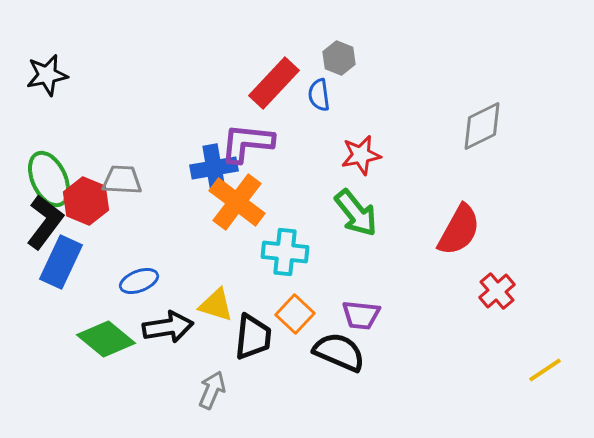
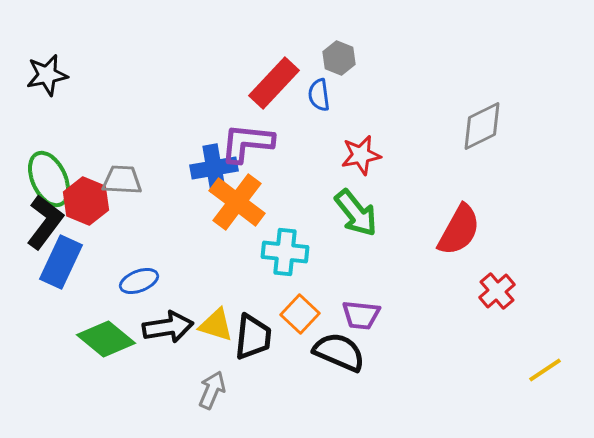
yellow triangle: moved 20 px down
orange square: moved 5 px right
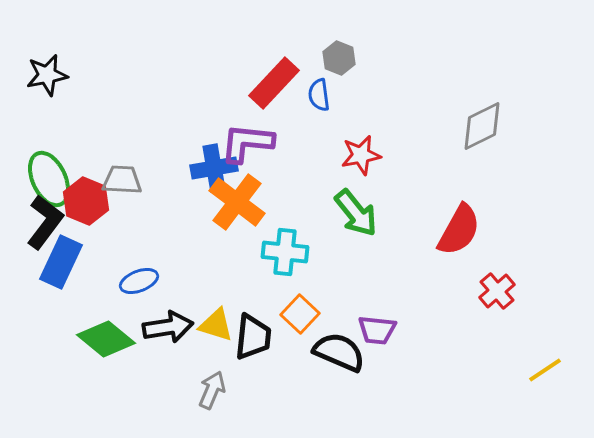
purple trapezoid: moved 16 px right, 15 px down
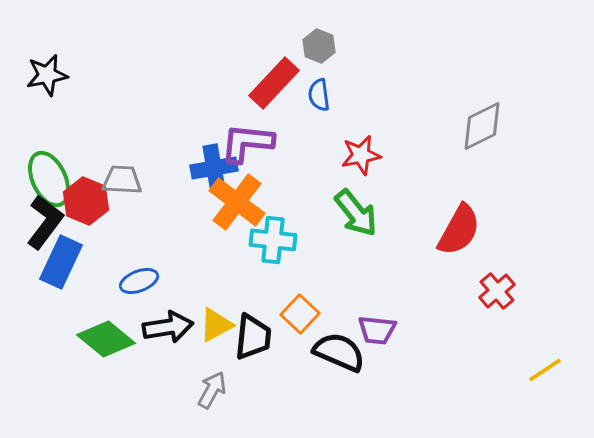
gray hexagon: moved 20 px left, 12 px up
cyan cross: moved 12 px left, 12 px up
yellow triangle: rotated 45 degrees counterclockwise
gray arrow: rotated 6 degrees clockwise
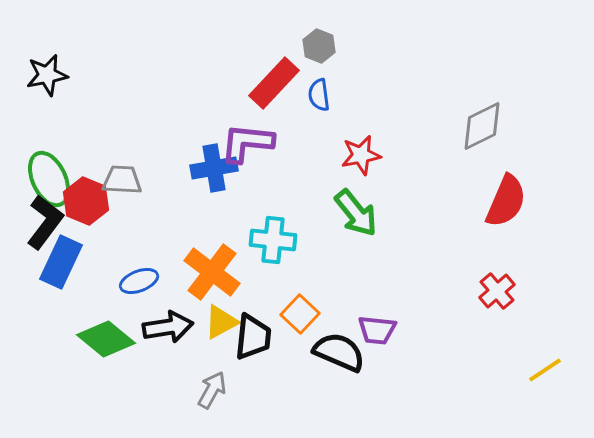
orange cross: moved 25 px left, 70 px down
red semicircle: moved 47 px right, 29 px up; rotated 6 degrees counterclockwise
yellow triangle: moved 5 px right, 3 px up
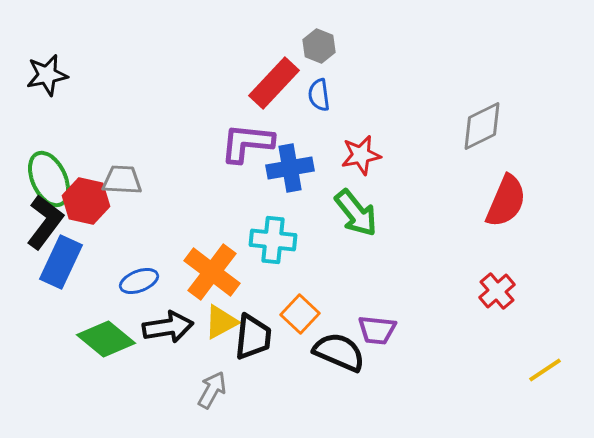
blue cross: moved 76 px right
red hexagon: rotated 9 degrees counterclockwise
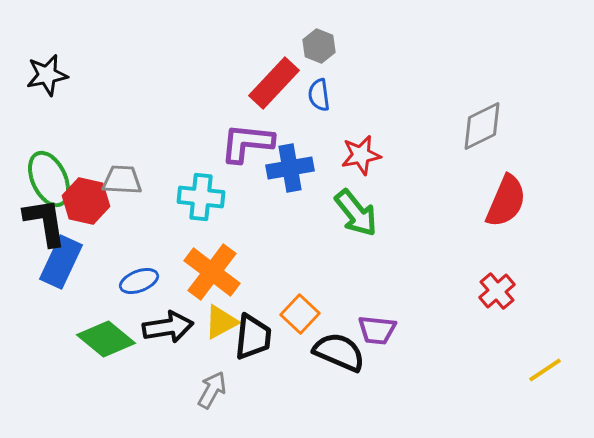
black L-shape: rotated 46 degrees counterclockwise
cyan cross: moved 72 px left, 43 px up
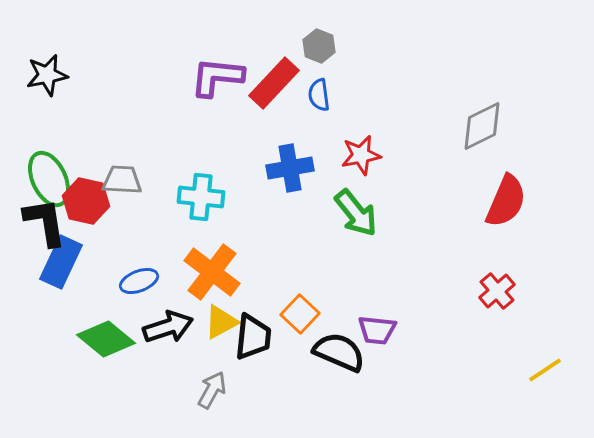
purple L-shape: moved 30 px left, 66 px up
black arrow: rotated 9 degrees counterclockwise
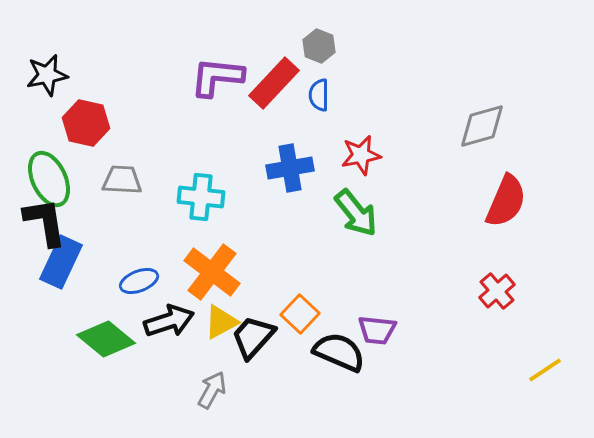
blue semicircle: rotated 8 degrees clockwise
gray diamond: rotated 10 degrees clockwise
red hexagon: moved 78 px up
black arrow: moved 1 px right, 6 px up
black trapezoid: rotated 144 degrees counterclockwise
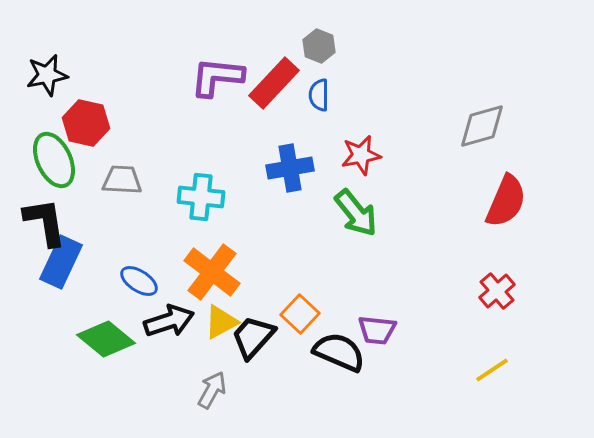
green ellipse: moved 5 px right, 19 px up
blue ellipse: rotated 54 degrees clockwise
yellow line: moved 53 px left
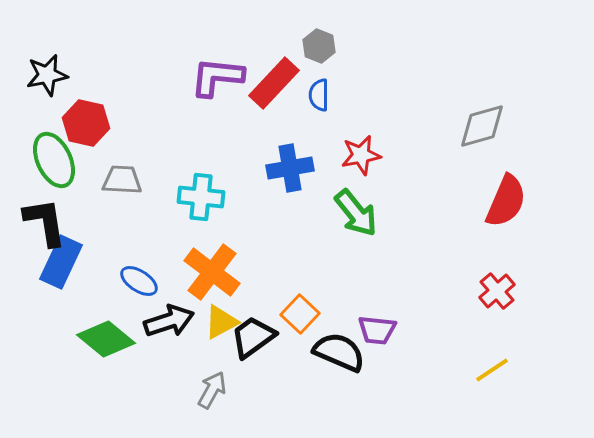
black trapezoid: rotated 12 degrees clockwise
